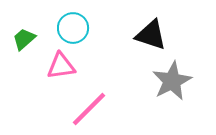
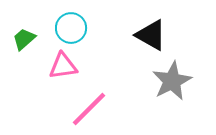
cyan circle: moved 2 px left
black triangle: rotated 12 degrees clockwise
pink triangle: moved 2 px right
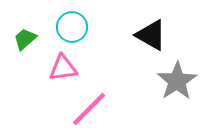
cyan circle: moved 1 px right, 1 px up
green trapezoid: moved 1 px right
pink triangle: moved 2 px down
gray star: moved 5 px right; rotated 6 degrees counterclockwise
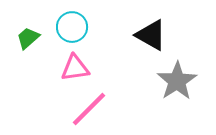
green trapezoid: moved 3 px right, 1 px up
pink triangle: moved 12 px right
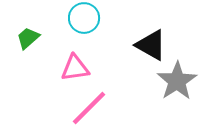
cyan circle: moved 12 px right, 9 px up
black triangle: moved 10 px down
pink line: moved 1 px up
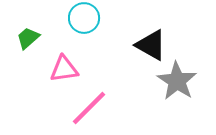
pink triangle: moved 11 px left, 1 px down
gray star: rotated 6 degrees counterclockwise
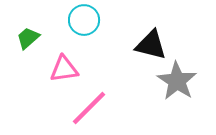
cyan circle: moved 2 px down
black triangle: rotated 16 degrees counterclockwise
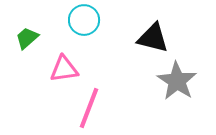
green trapezoid: moved 1 px left
black triangle: moved 2 px right, 7 px up
pink line: rotated 24 degrees counterclockwise
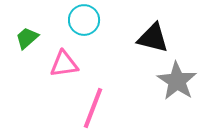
pink triangle: moved 5 px up
pink line: moved 4 px right
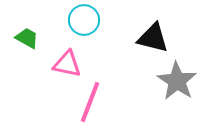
green trapezoid: rotated 70 degrees clockwise
pink triangle: moved 3 px right; rotated 20 degrees clockwise
pink line: moved 3 px left, 6 px up
